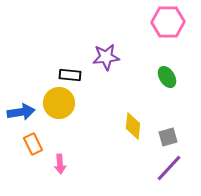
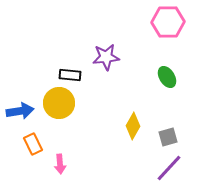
blue arrow: moved 1 px left, 1 px up
yellow diamond: rotated 24 degrees clockwise
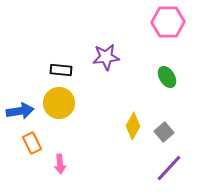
black rectangle: moved 9 px left, 5 px up
gray square: moved 4 px left, 5 px up; rotated 24 degrees counterclockwise
orange rectangle: moved 1 px left, 1 px up
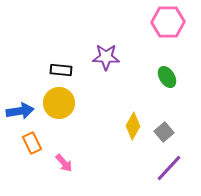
purple star: rotated 8 degrees clockwise
pink arrow: moved 4 px right, 1 px up; rotated 36 degrees counterclockwise
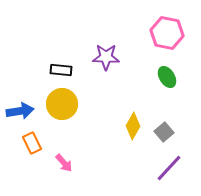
pink hexagon: moved 1 px left, 11 px down; rotated 12 degrees clockwise
yellow circle: moved 3 px right, 1 px down
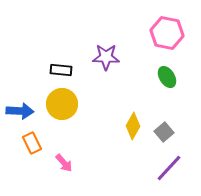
blue arrow: rotated 12 degrees clockwise
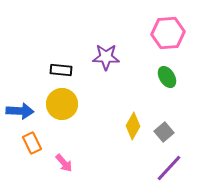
pink hexagon: moved 1 px right; rotated 16 degrees counterclockwise
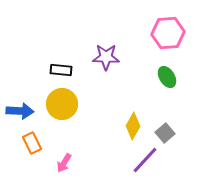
gray square: moved 1 px right, 1 px down
pink arrow: rotated 72 degrees clockwise
purple line: moved 24 px left, 8 px up
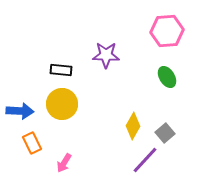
pink hexagon: moved 1 px left, 2 px up
purple star: moved 2 px up
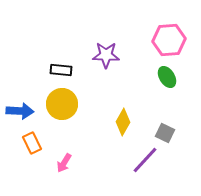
pink hexagon: moved 2 px right, 9 px down
yellow diamond: moved 10 px left, 4 px up
gray square: rotated 24 degrees counterclockwise
